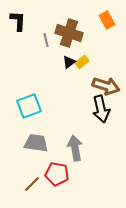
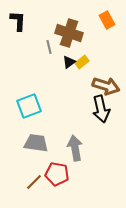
gray line: moved 3 px right, 7 px down
brown line: moved 2 px right, 2 px up
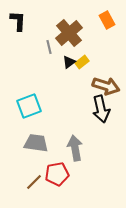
brown cross: rotated 32 degrees clockwise
red pentagon: rotated 20 degrees counterclockwise
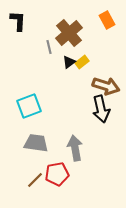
brown line: moved 1 px right, 2 px up
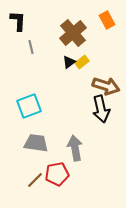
brown cross: moved 4 px right
gray line: moved 18 px left
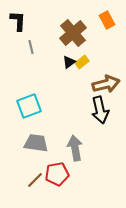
brown arrow: moved 2 px up; rotated 32 degrees counterclockwise
black arrow: moved 1 px left, 1 px down
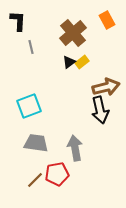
brown arrow: moved 3 px down
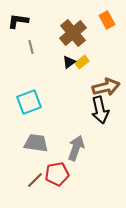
black L-shape: rotated 85 degrees counterclockwise
cyan square: moved 4 px up
gray arrow: moved 1 px right; rotated 30 degrees clockwise
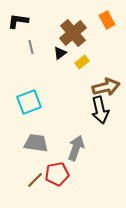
black triangle: moved 9 px left, 9 px up
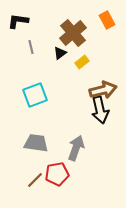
brown arrow: moved 3 px left, 3 px down
cyan square: moved 6 px right, 7 px up
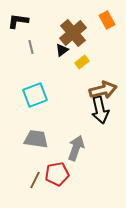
black triangle: moved 2 px right, 3 px up
gray trapezoid: moved 4 px up
brown line: rotated 18 degrees counterclockwise
